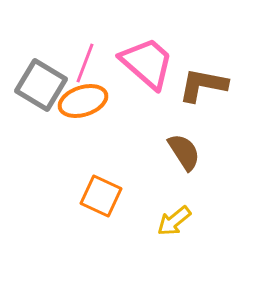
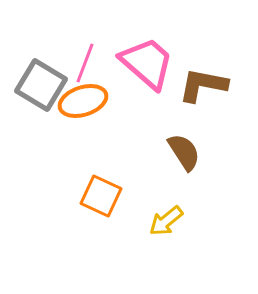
yellow arrow: moved 8 px left
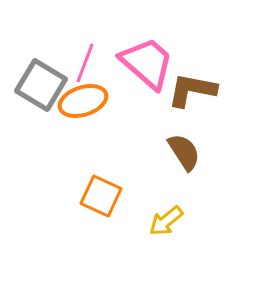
brown L-shape: moved 11 px left, 5 px down
